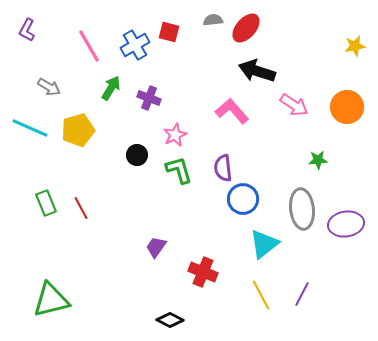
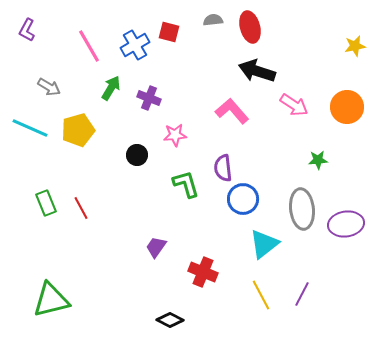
red ellipse: moved 4 px right, 1 px up; rotated 56 degrees counterclockwise
pink star: rotated 20 degrees clockwise
green L-shape: moved 7 px right, 14 px down
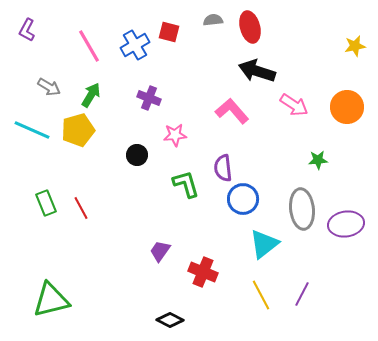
green arrow: moved 20 px left, 7 px down
cyan line: moved 2 px right, 2 px down
purple trapezoid: moved 4 px right, 4 px down
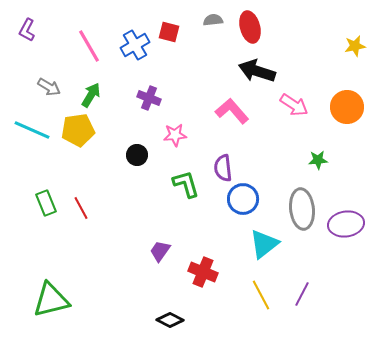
yellow pentagon: rotated 8 degrees clockwise
